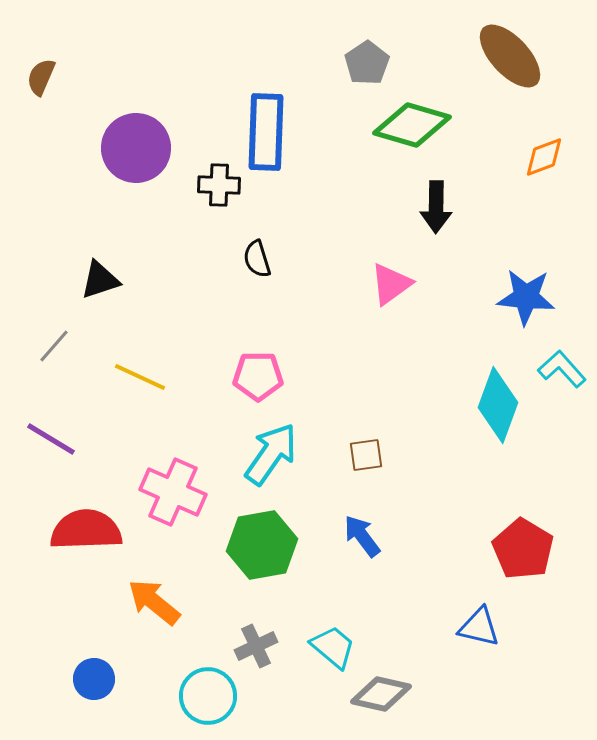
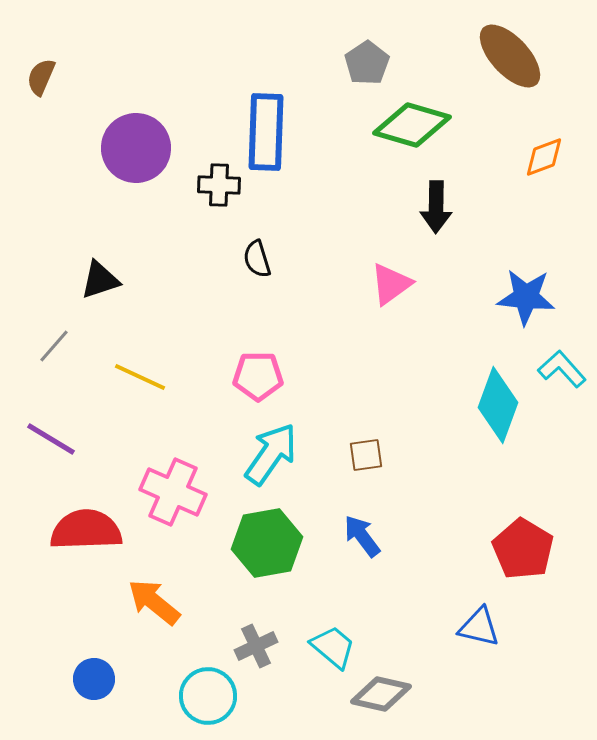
green hexagon: moved 5 px right, 2 px up
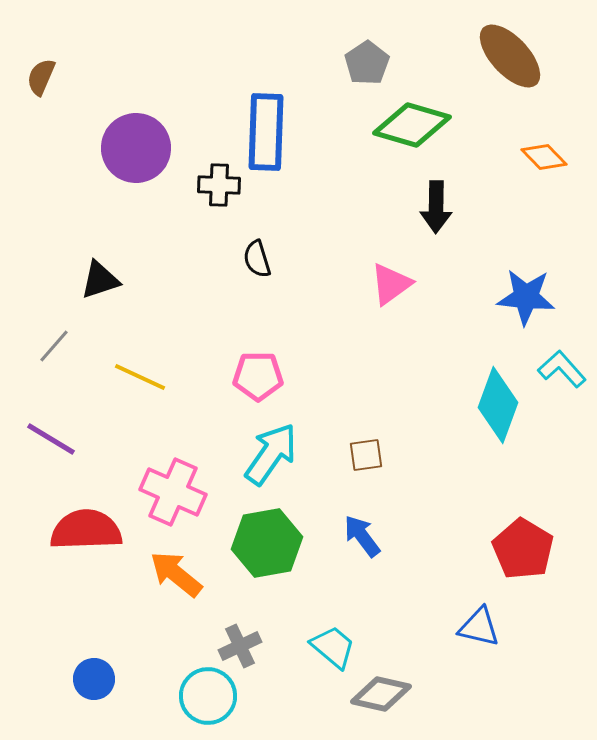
orange diamond: rotated 66 degrees clockwise
orange arrow: moved 22 px right, 28 px up
gray cross: moved 16 px left
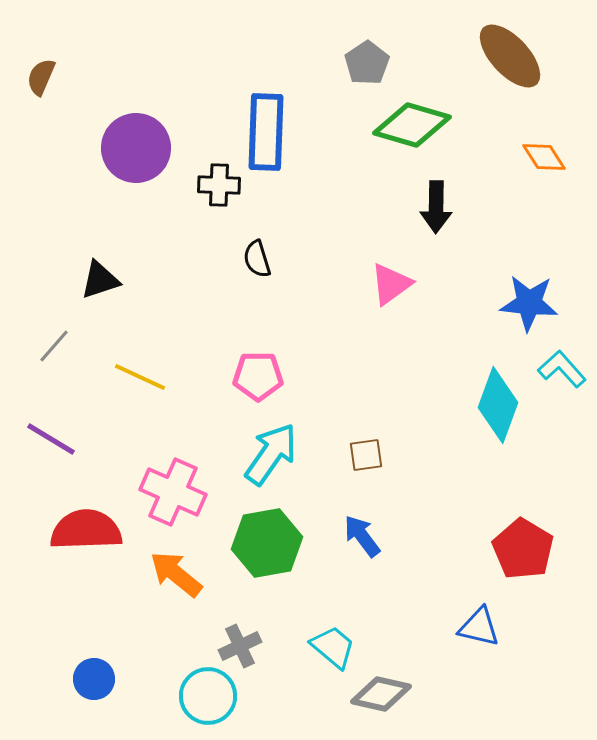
orange diamond: rotated 12 degrees clockwise
blue star: moved 3 px right, 6 px down
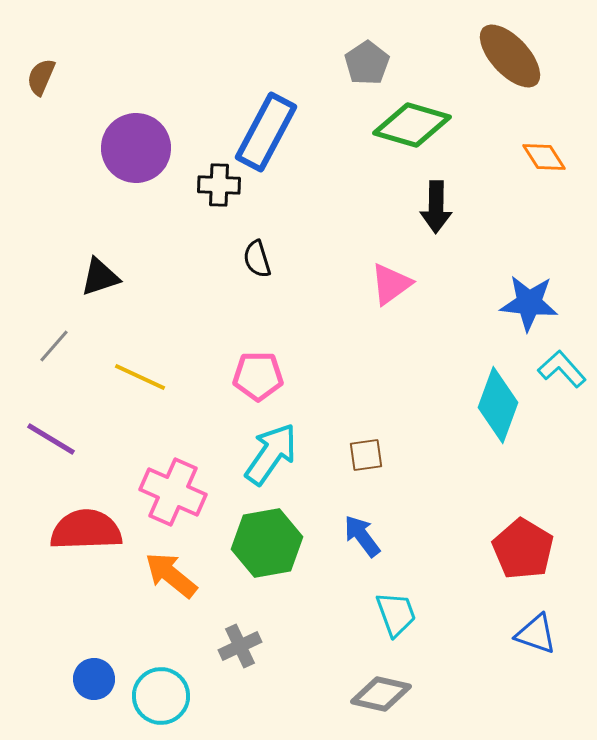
blue rectangle: rotated 26 degrees clockwise
black triangle: moved 3 px up
orange arrow: moved 5 px left, 1 px down
blue triangle: moved 57 px right, 7 px down; rotated 6 degrees clockwise
cyan trapezoid: moved 63 px right, 33 px up; rotated 30 degrees clockwise
cyan circle: moved 47 px left
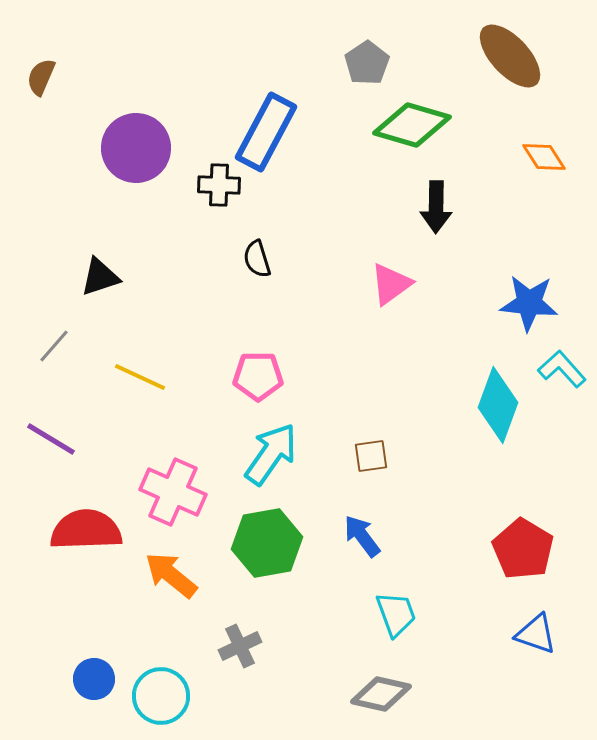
brown square: moved 5 px right, 1 px down
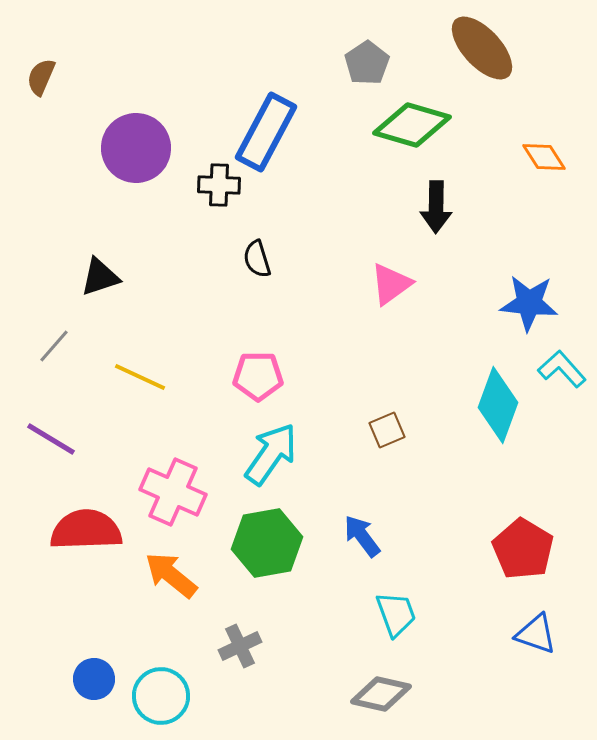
brown ellipse: moved 28 px left, 8 px up
brown square: moved 16 px right, 26 px up; rotated 15 degrees counterclockwise
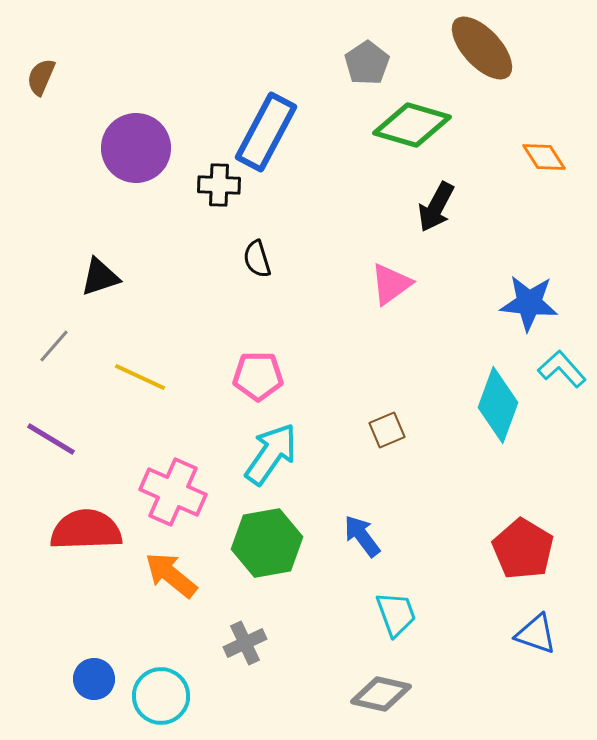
black arrow: rotated 27 degrees clockwise
gray cross: moved 5 px right, 3 px up
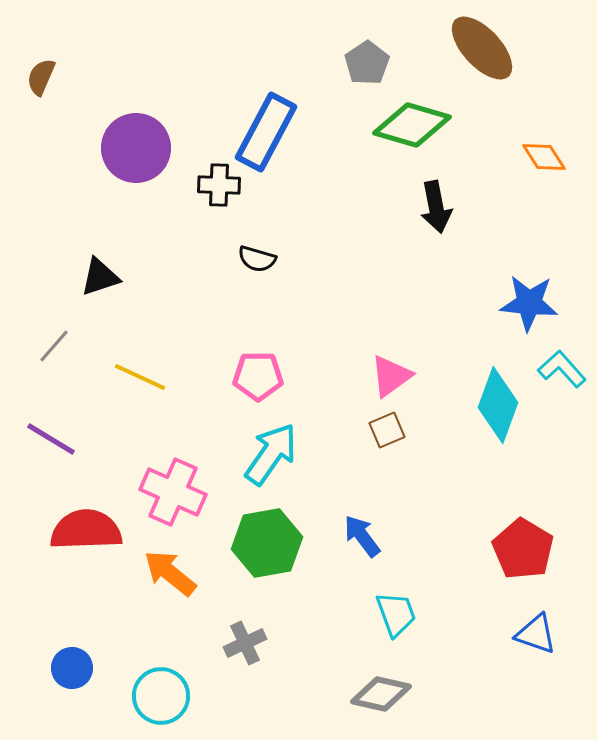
black arrow: rotated 39 degrees counterclockwise
black semicircle: rotated 57 degrees counterclockwise
pink triangle: moved 92 px down
orange arrow: moved 1 px left, 2 px up
blue circle: moved 22 px left, 11 px up
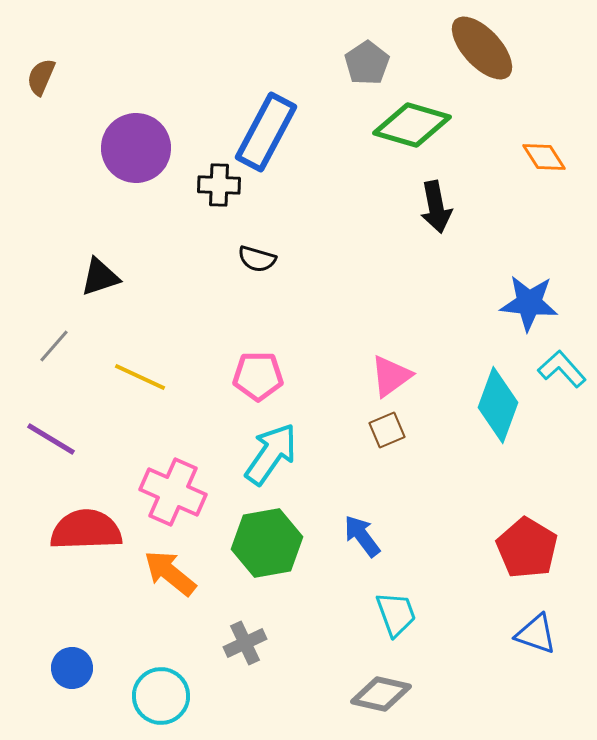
red pentagon: moved 4 px right, 1 px up
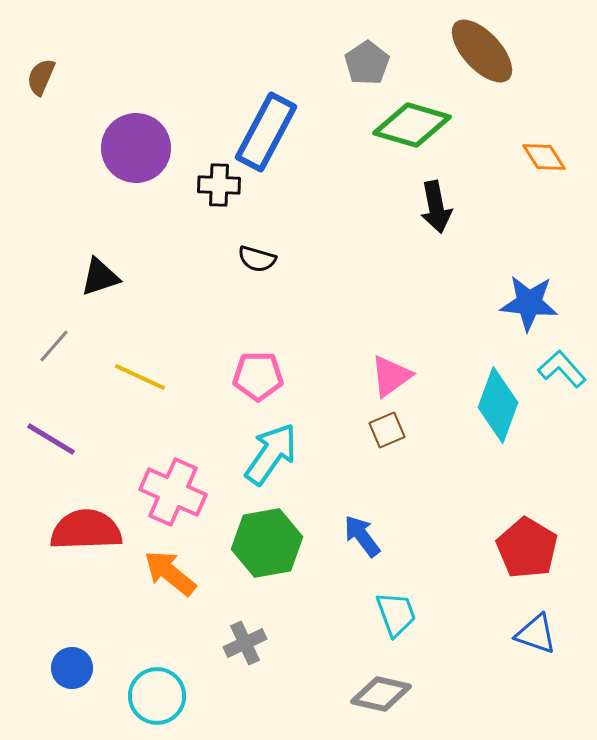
brown ellipse: moved 3 px down
cyan circle: moved 4 px left
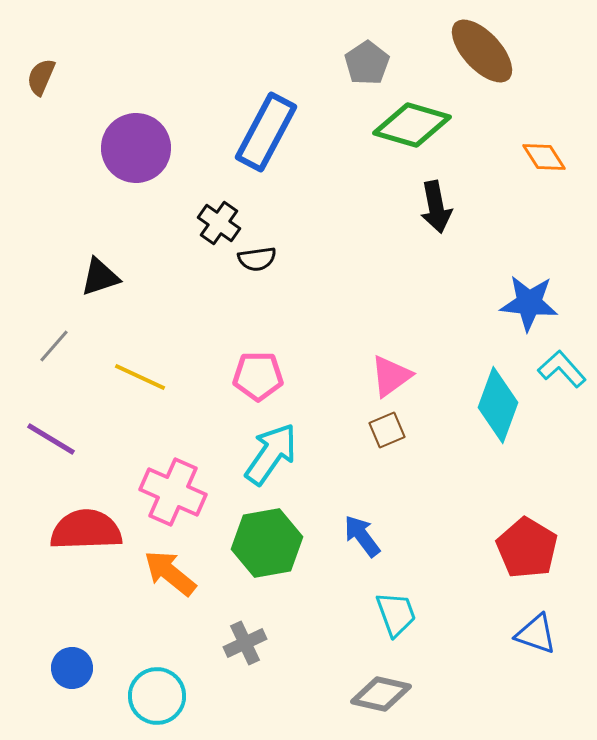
black cross: moved 38 px down; rotated 33 degrees clockwise
black semicircle: rotated 24 degrees counterclockwise
